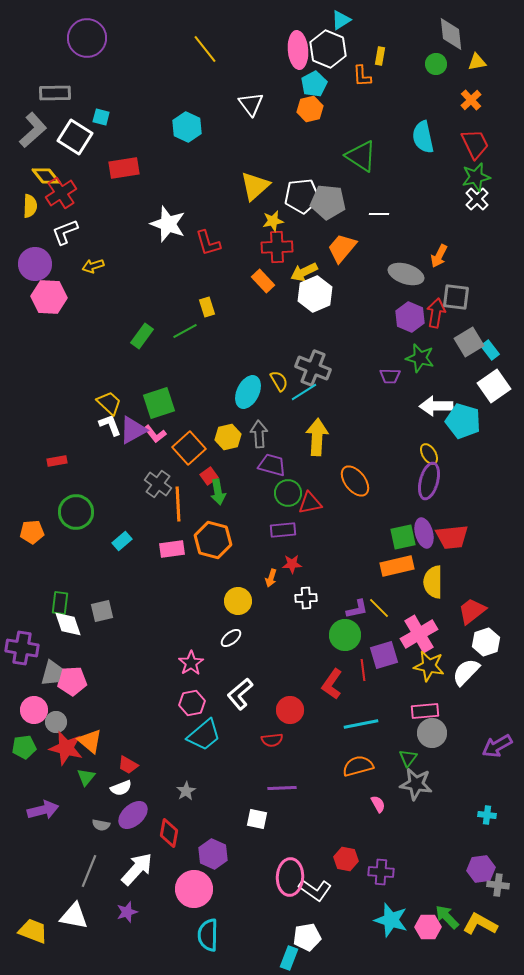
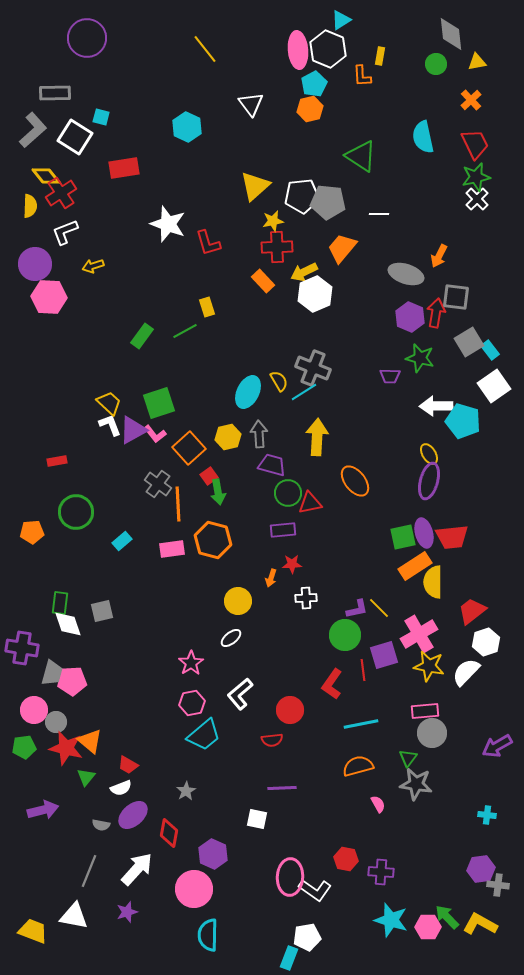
orange rectangle at (397, 566): moved 18 px right; rotated 20 degrees counterclockwise
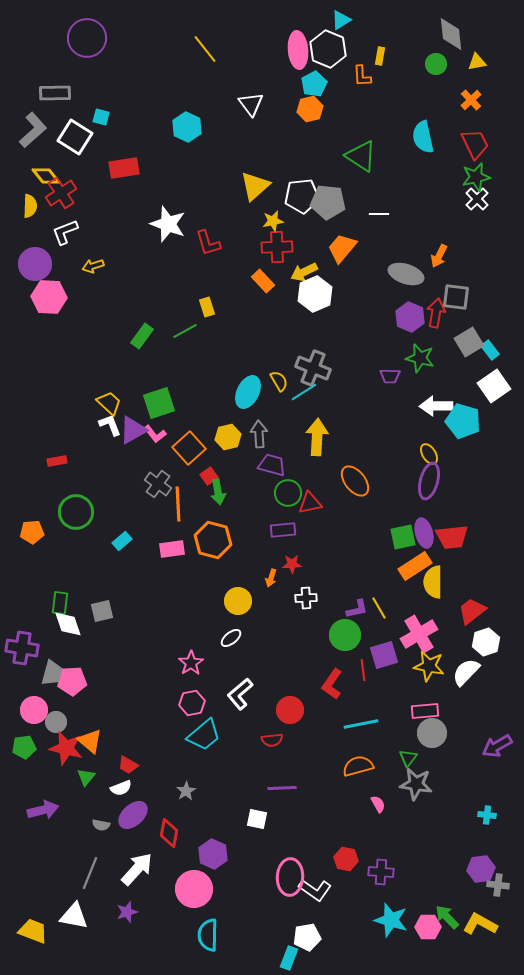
yellow line at (379, 608): rotated 15 degrees clockwise
gray line at (89, 871): moved 1 px right, 2 px down
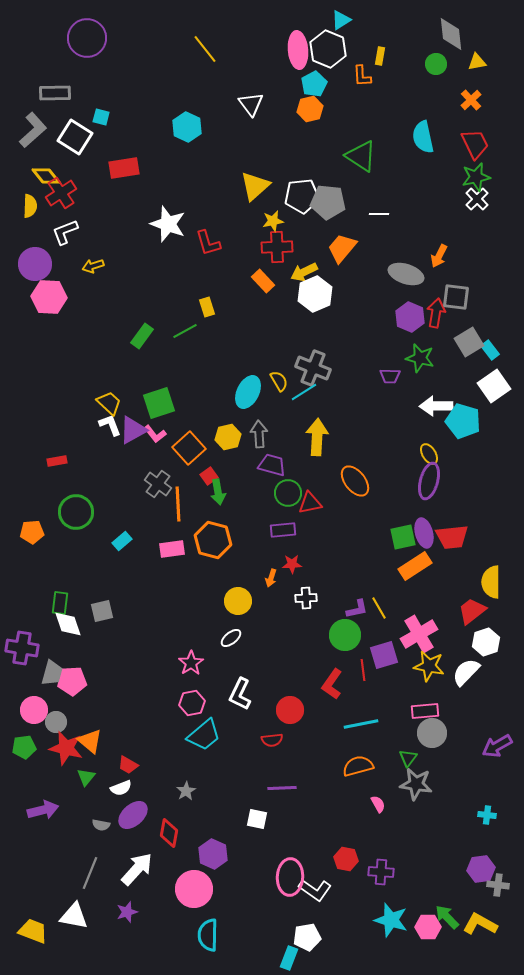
yellow semicircle at (433, 582): moved 58 px right
white L-shape at (240, 694): rotated 24 degrees counterclockwise
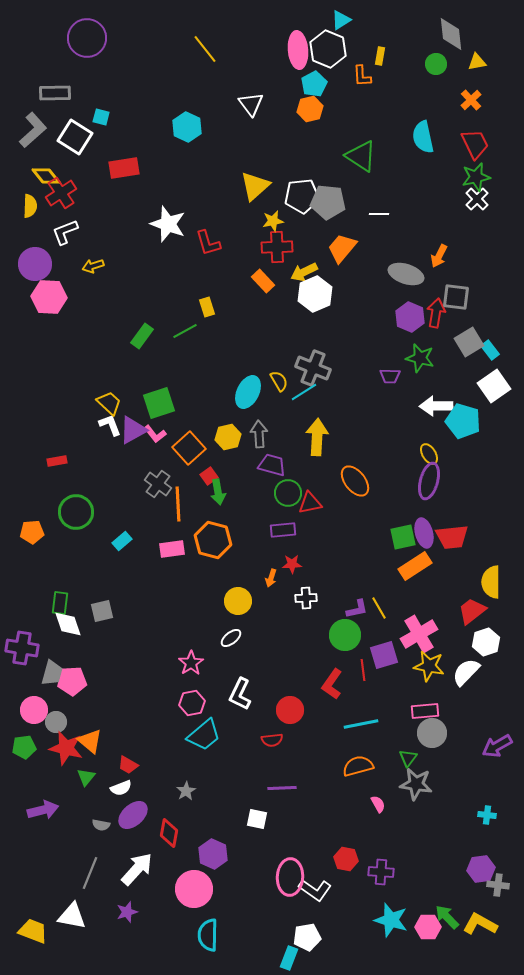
white triangle at (74, 916): moved 2 px left
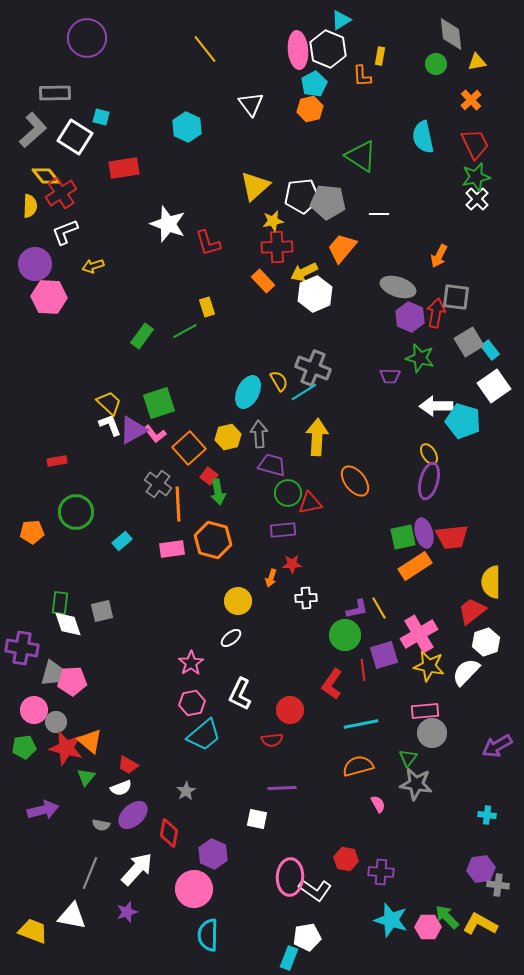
gray ellipse at (406, 274): moved 8 px left, 13 px down
red square at (209, 476): rotated 18 degrees counterclockwise
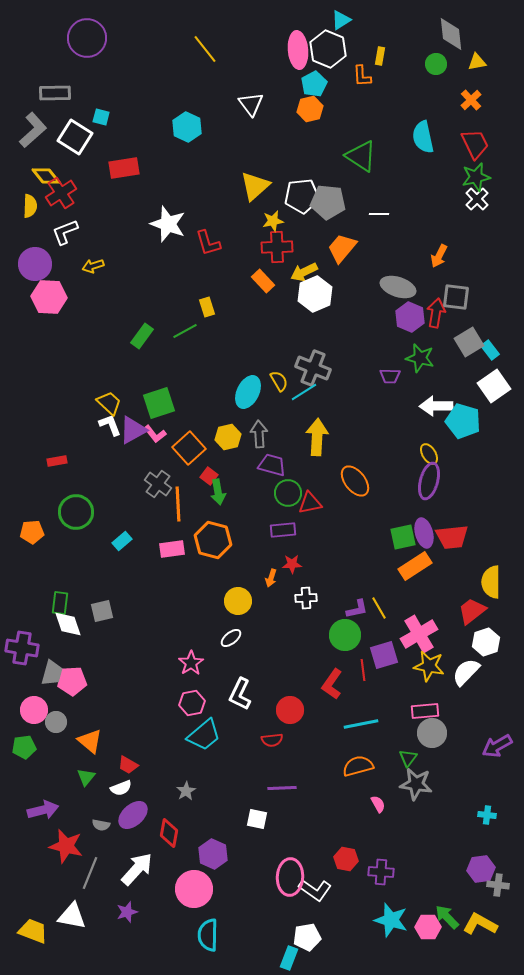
red star at (66, 748): moved 98 px down
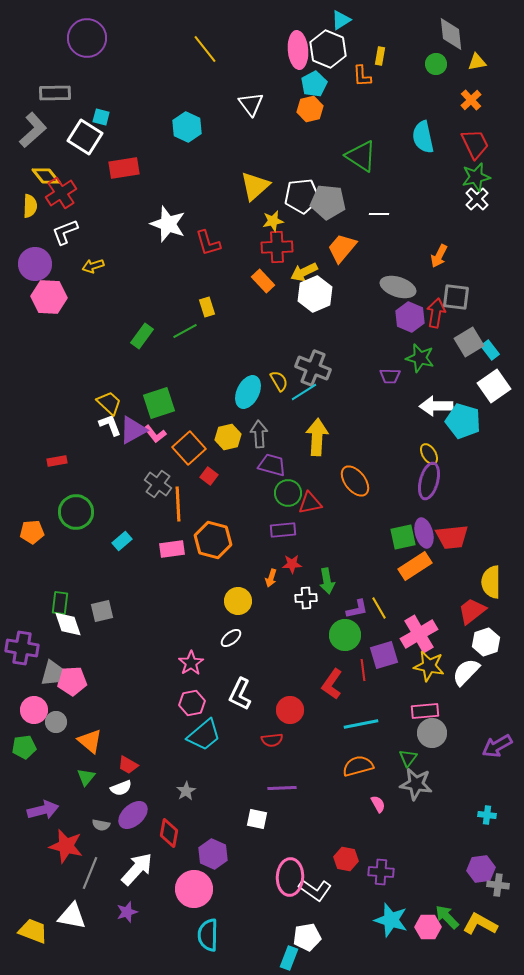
white square at (75, 137): moved 10 px right
green arrow at (218, 492): moved 109 px right, 89 px down
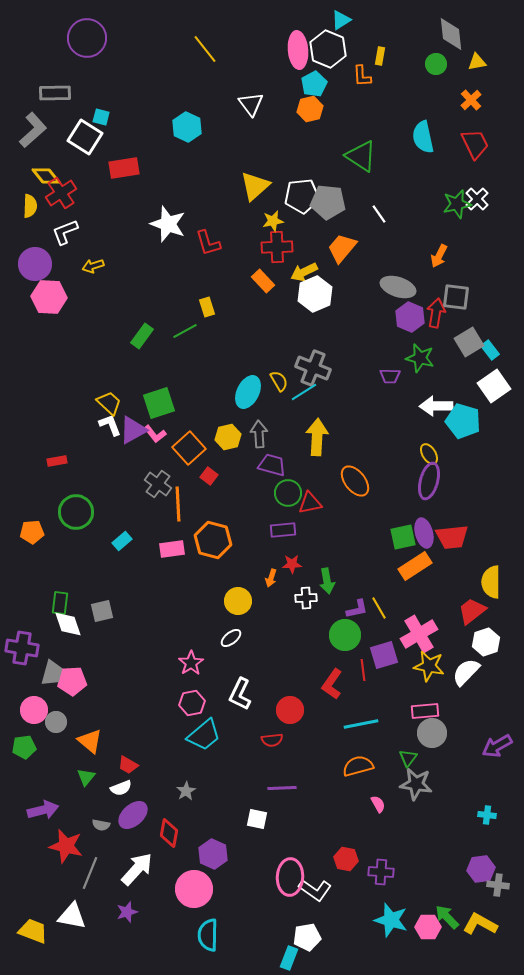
green star at (476, 177): moved 19 px left, 27 px down
white line at (379, 214): rotated 54 degrees clockwise
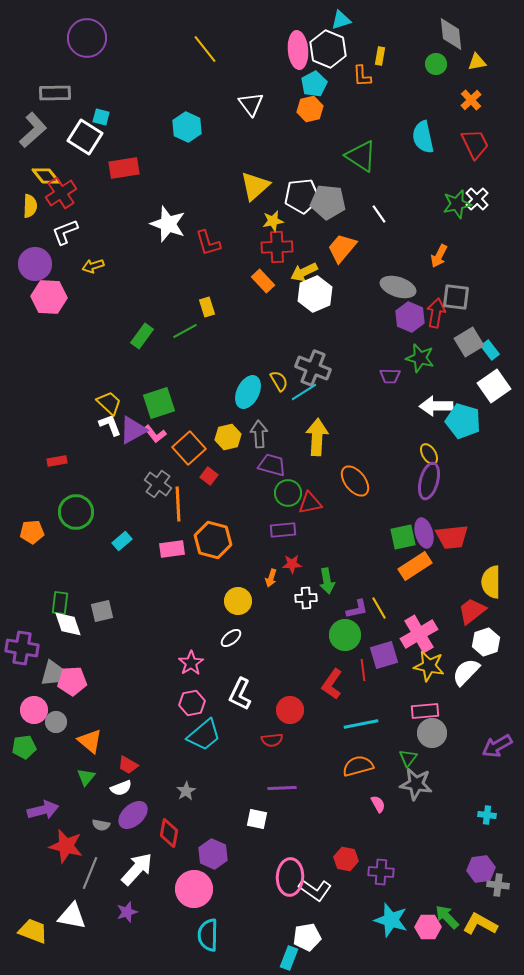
cyan triangle at (341, 20): rotated 15 degrees clockwise
